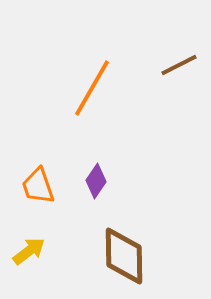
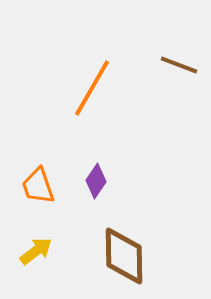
brown line: rotated 48 degrees clockwise
yellow arrow: moved 7 px right
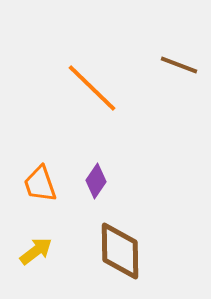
orange line: rotated 76 degrees counterclockwise
orange trapezoid: moved 2 px right, 2 px up
brown diamond: moved 4 px left, 5 px up
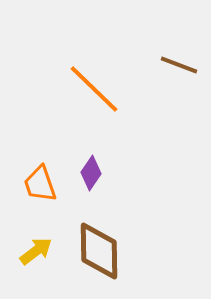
orange line: moved 2 px right, 1 px down
purple diamond: moved 5 px left, 8 px up
brown diamond: moved 21 px left
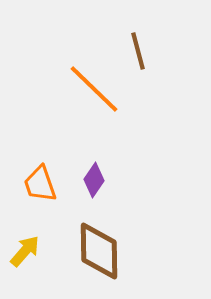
brown line: moved 41 px left, 14 px up; rotated 54 degrees clockwise
purple diamond: moved 3 px right, 7 px down
yellow arrow: moved 11 px left; rotated 12 degrees counterclockwise
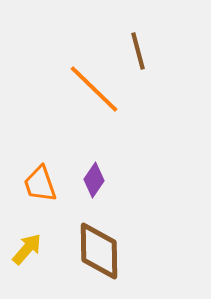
yellow arrow: moved 2 px right, 2 px up
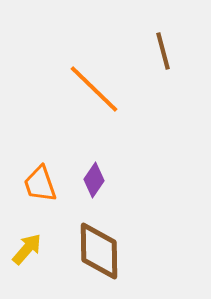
brown line: moved 25 px right
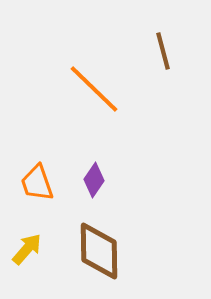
orange trapezoid: moved 3 px left, 1 px up
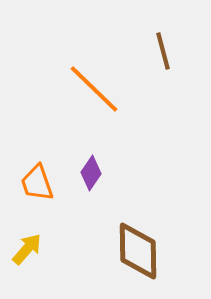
purple diamond: moved 3 px left, 7 px up
brown diamond: moved 39 px right
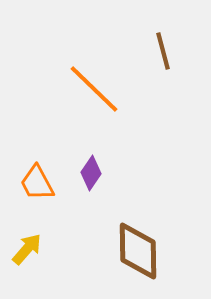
orange trapezoid: rotated 9 degrees counterclockwise
